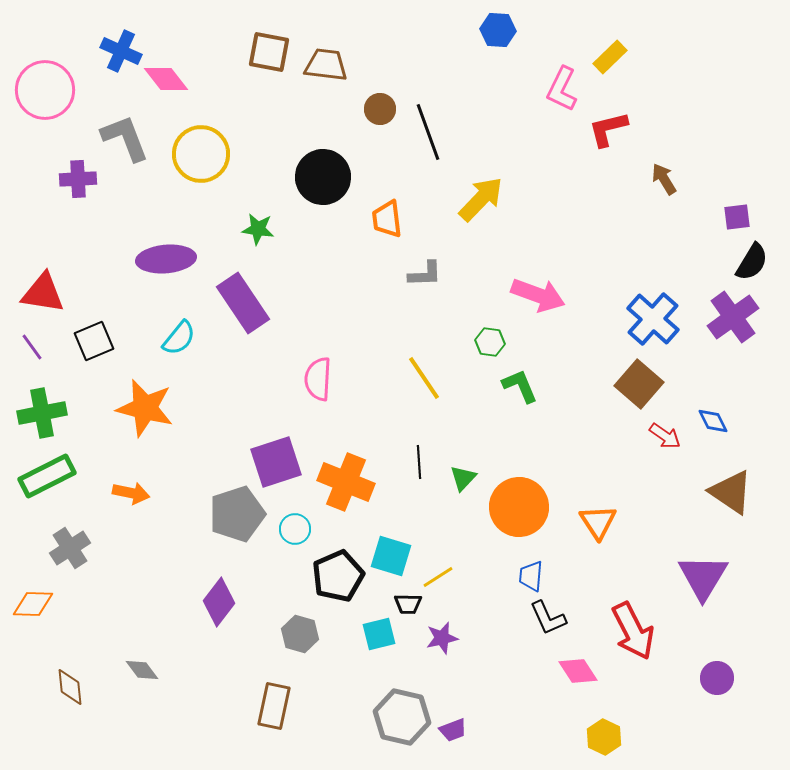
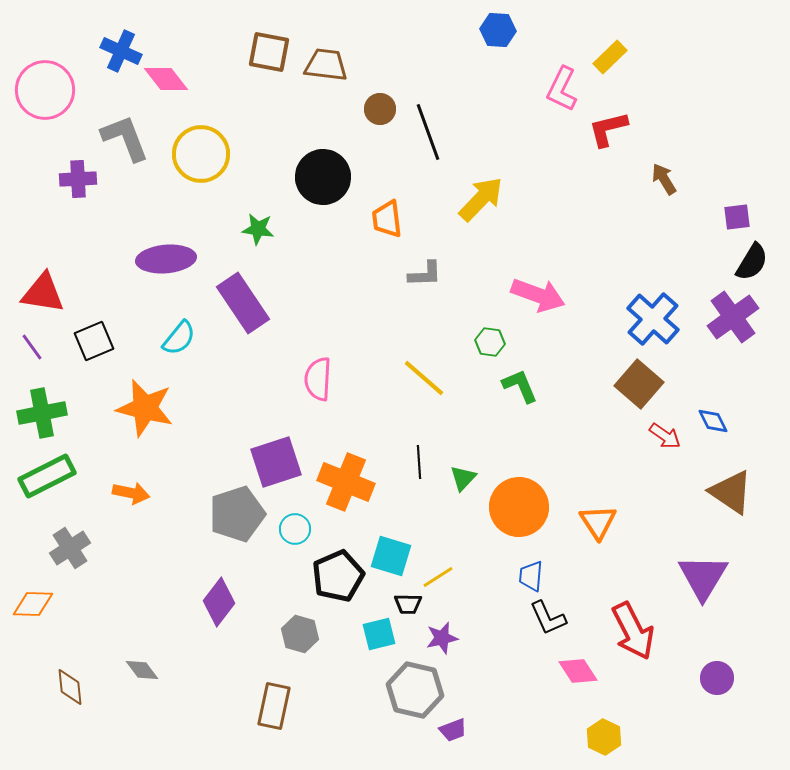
yellow line at (424, 378): rotated 15 degrees counterclockwise
gray hexagon at (402, 717): moved 13 px right, 27 px up
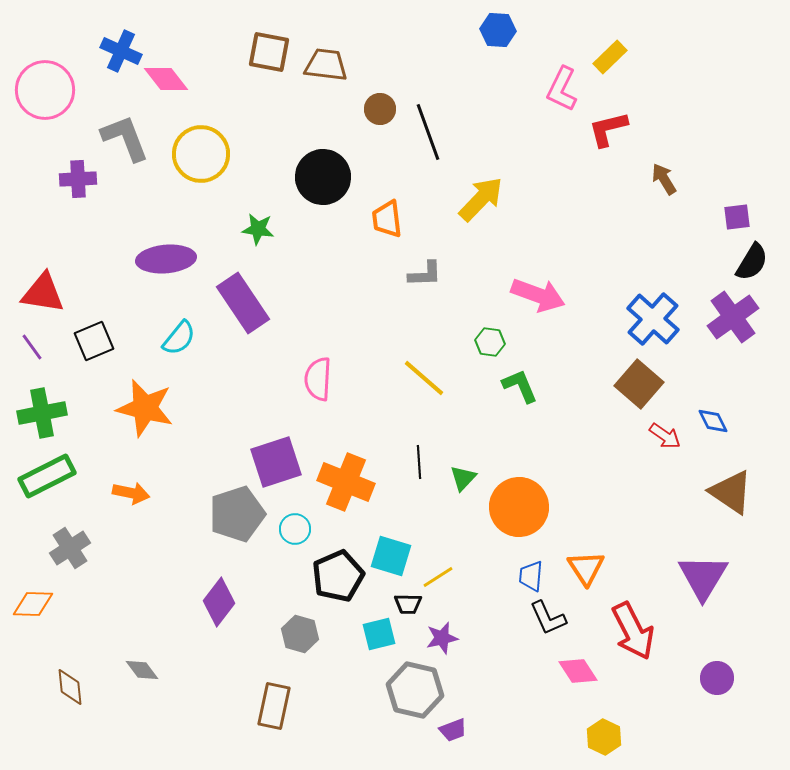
orange triangle at (598, 522): moved 12 px left, 46 px down
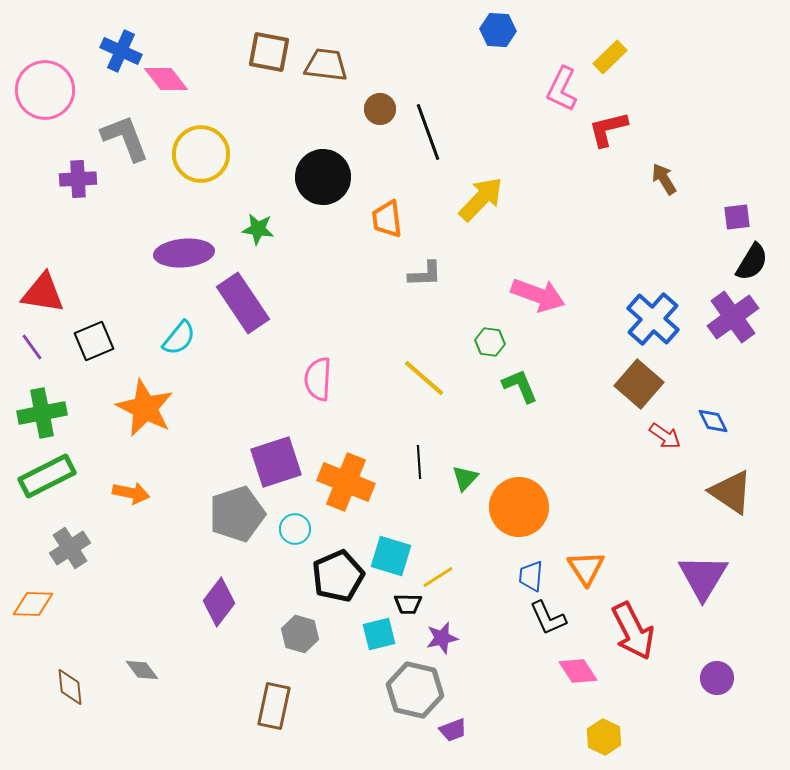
purple ellipse at (166, 259): moved 18 px right, 6 px up
orange star at (145, 408): rotated 12 degrees clockwise
green triangle at (463, 478): moved 2 px right
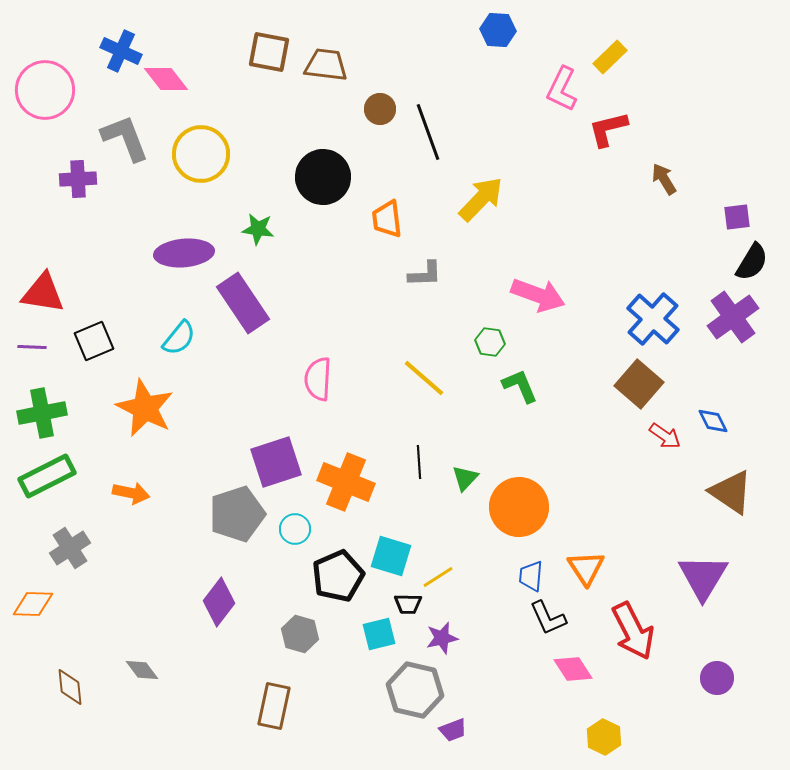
purple line at (32, 347): rotated 52 degrees counterclockwise
pink diamond at (578, 671): moved 5 px left, 2 px up
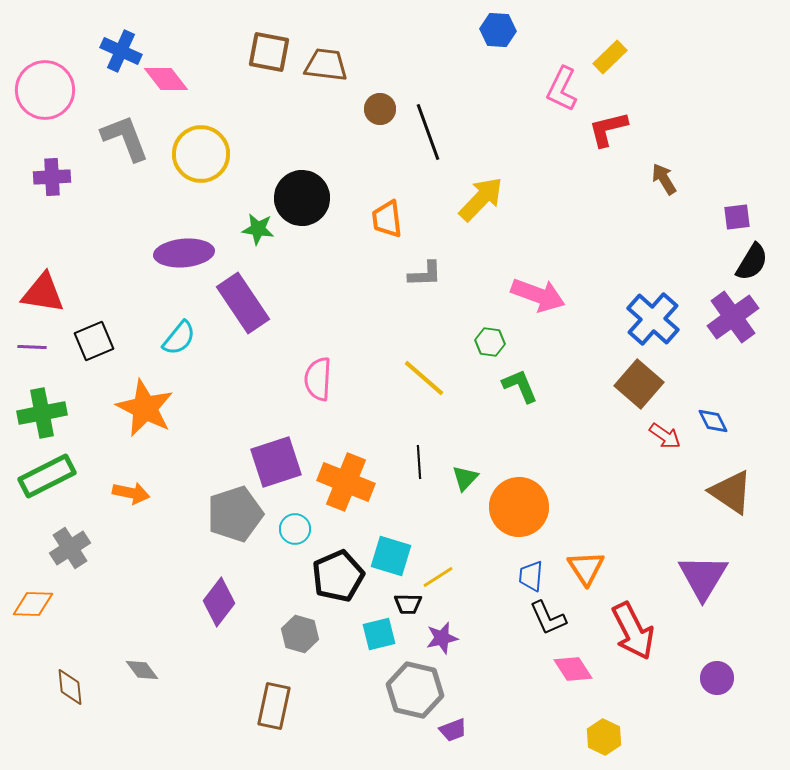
black circle at (323, 177): moved 21 px left, 21 px down
purple cross at (78, 179): moved 26 px left, 2 px up
gray pentagon at (237, 514): moved 2 px left
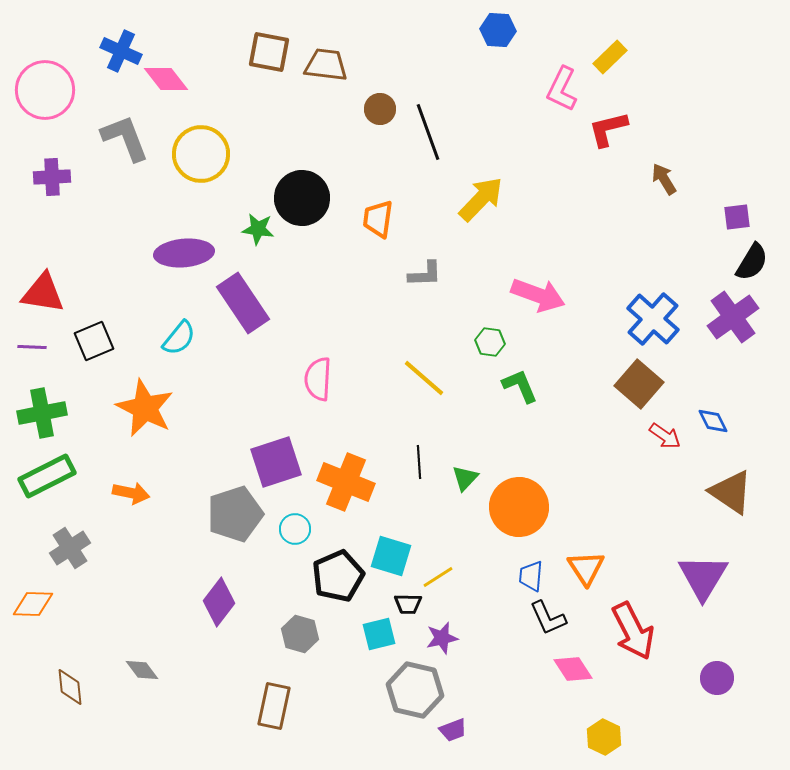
orange trapezoid at (387, 219): moved 9 px left; rotated 15 degrees clockwise
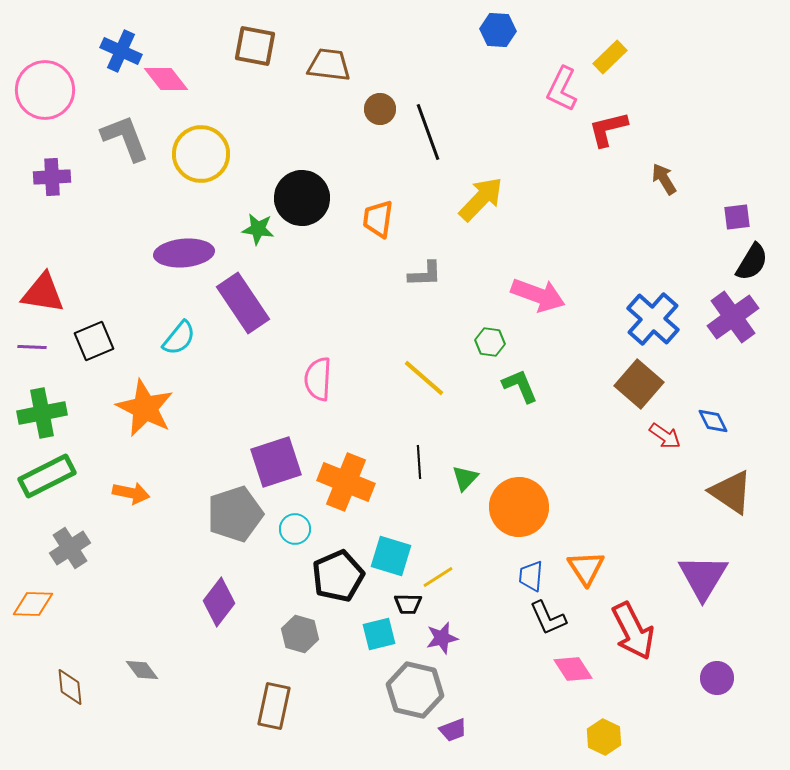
brown square at (269, 52): moved 14 px left, 6 px up
brown trapezoid at (326, 65): moved 3 px right
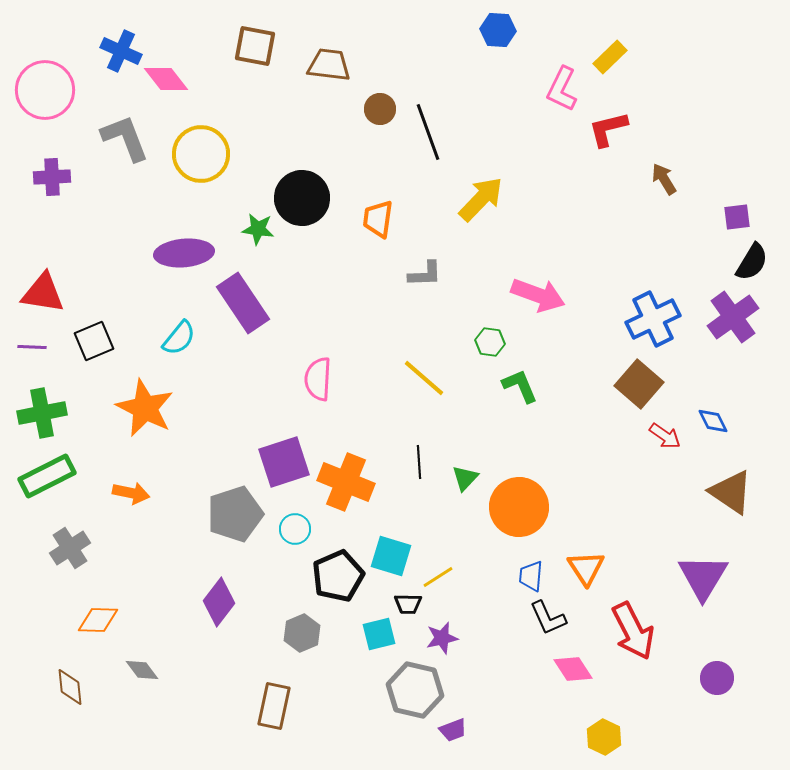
blue cross at (653, 319): rotated 22 degrees clockwise
purple square at (276, 462): moved 8 px right
orange diamond at (33, 604): moved 65 px right, 16 px down
gray hexagon at (300, 634): moved 2 px right, 1 px up; rotated 21 degrees clockwise
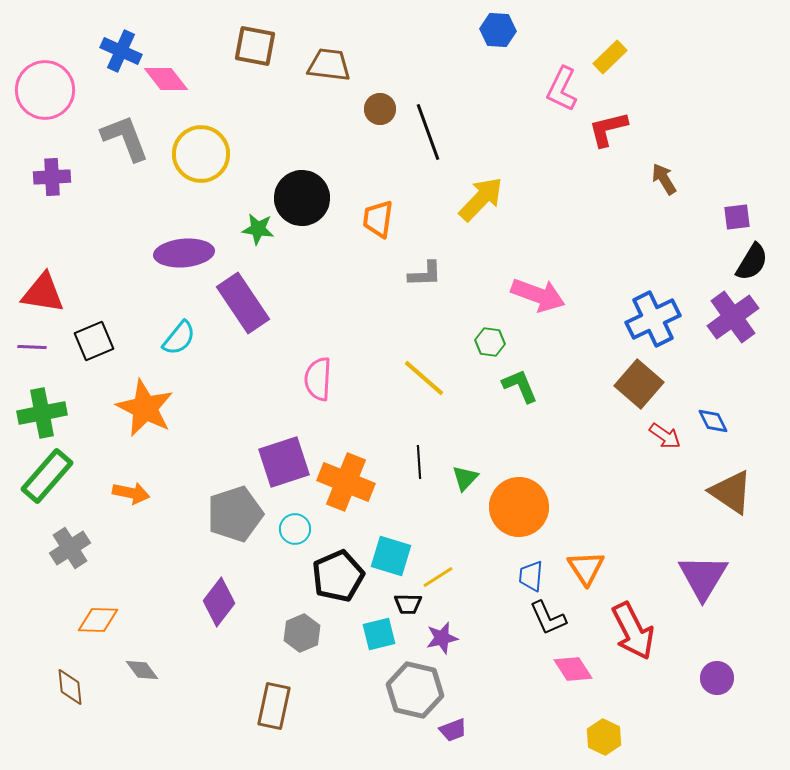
green rectangle at (47, 476): rotated 22 degrees counterclockwise
